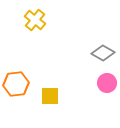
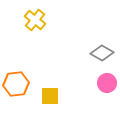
gray diamond: moved 1 px left
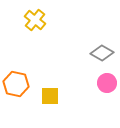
orange hexagon: rotated 20 degrees clockwise
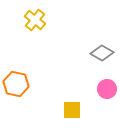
pink circle: moved 6 px down
yellow square: moved 22 px right, 14 px down
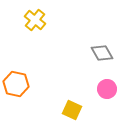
gray diamond: rotated 30 degrees clockwise
yellow square: rotated 24 degrees clockwise
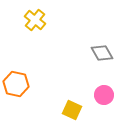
pink circle: moved 3 px left, 6 px down
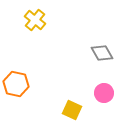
pink circle: moved 2 px up
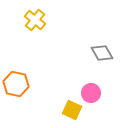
pink circle: moved 13 px left
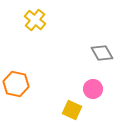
pink circle: moved 2 px right, 4 px up
